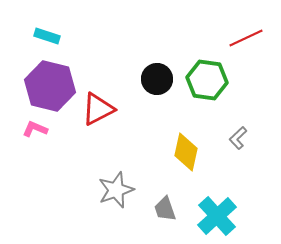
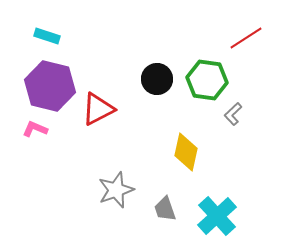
red line: rotated 8 degrees counterclockwise
gray L-shape: moved 5 px left, 24 px up
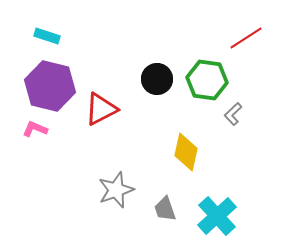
red triangle: moved 3 px right
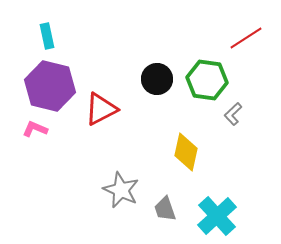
cyan rectangle: rotated 60 degrees clockwise
gray star: moved 5 px right; rotated 27 degrees counterclockwise
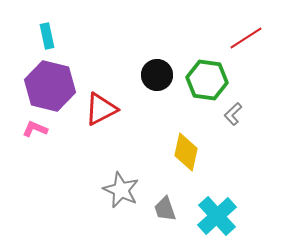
black circle: moved 4 px up
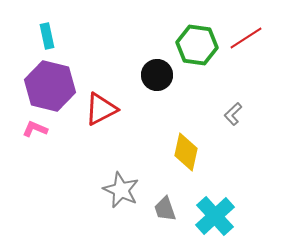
green hexagon: moved 10 px left, 35 px up
cyan cross: moved 2 px left
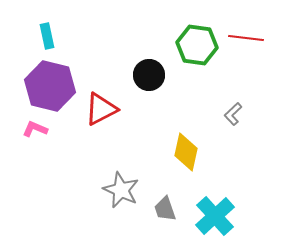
red line: rotated 40 degrees clockwise
black circle: moved 8 px left
